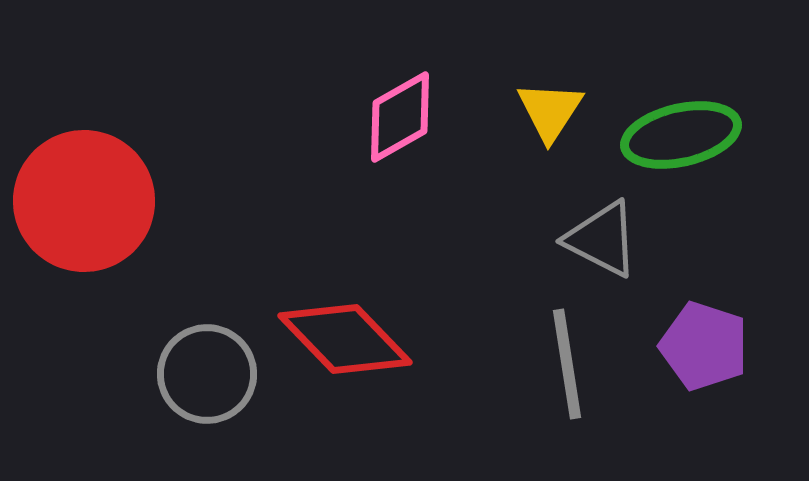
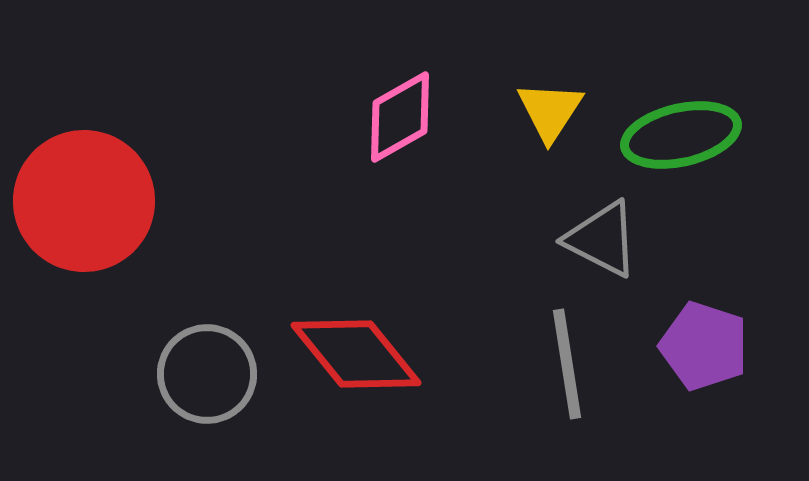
red diamond: moved 11 px right, 15 px down; rotated 5 degrees clockwise
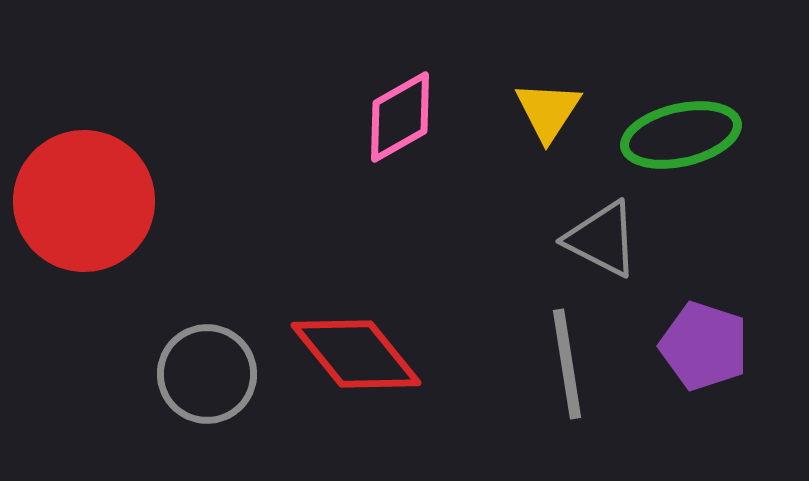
yellow triangle: moved 2 px left
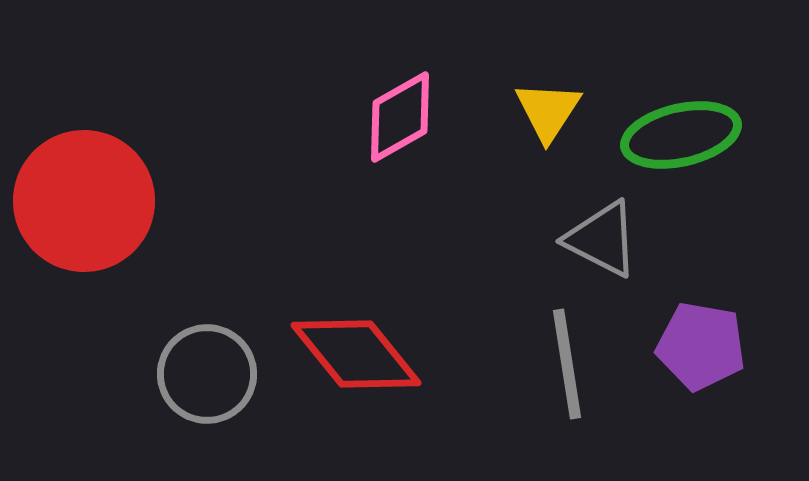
purple pentagon: moved 3 px left; rotated 8 degrees counterclockwise
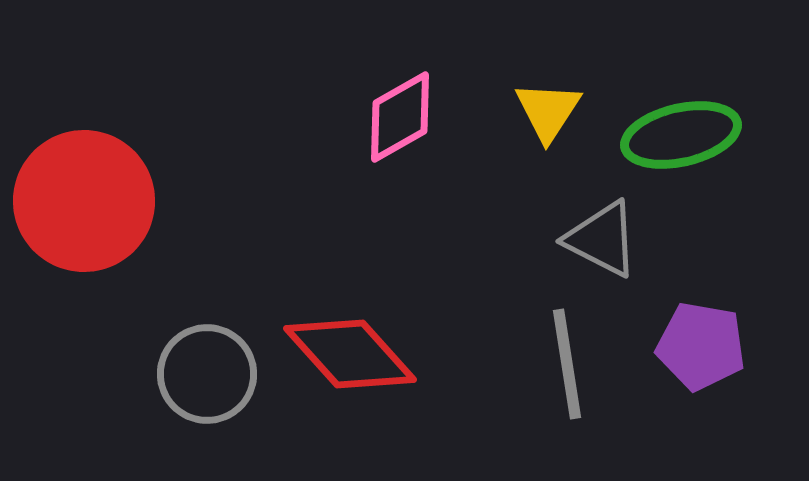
red diamond: moved 6 px left; rotated 3 degrees counterclockwise
